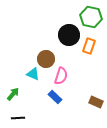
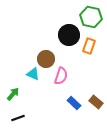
blue rectangle: moved 19 px right, 6 px down
brown rectangle: rotated 16 degrees clockwise
black line: rotated 16 degrees counterclockwise
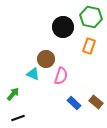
black circle: moved 6 px left, 8 px up
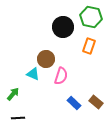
black line: rotated 16 degrees clockwise
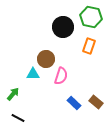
cyan triangle: rotated 24 degrees counterclockwise
black line: rotated 32 degrees clockwise
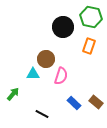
black line: moved 24 px right, 4 px up
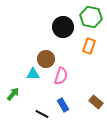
blue rectangle: moved 11 px left, 2 px down; rotated 16 degrees clockwise
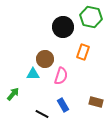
orange rectangle: moved 6 px left, 6 px down
brown circle: moved 1 px left
brown rectangle: rotated 24 degrees counterclockwise
